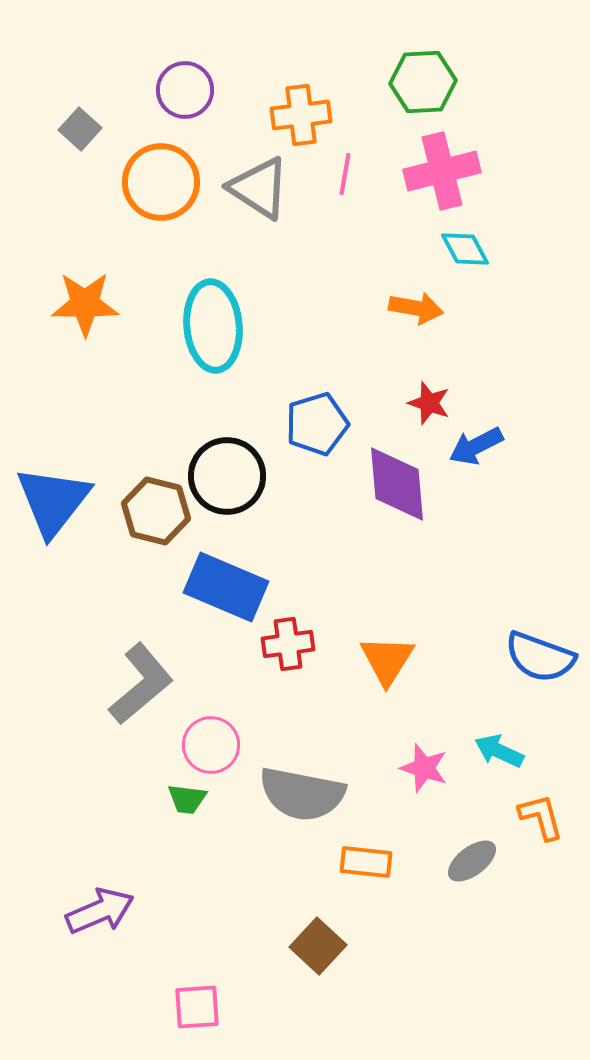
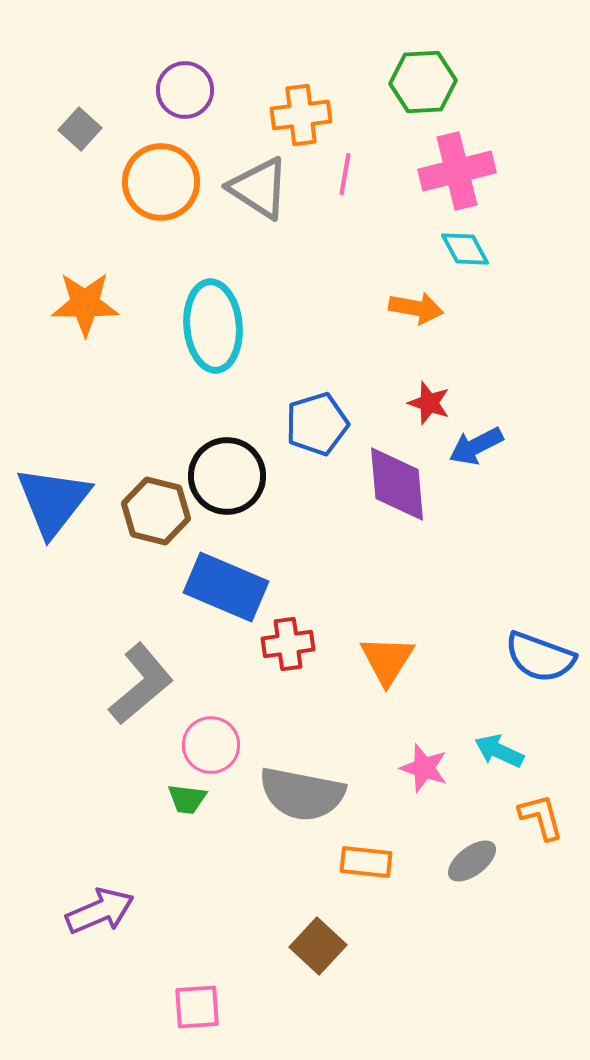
pink cross: moved 15 px right
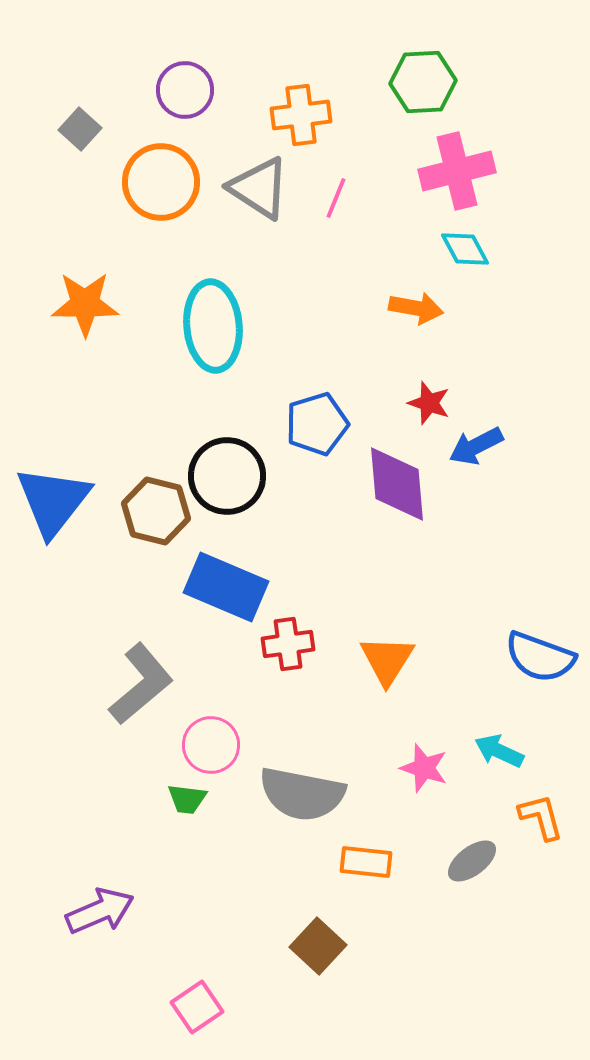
pink line: moved 9 px left, 24 px down; rotated 12 degrees clockwise
pink square: rotated 30 degrees counterclockwise
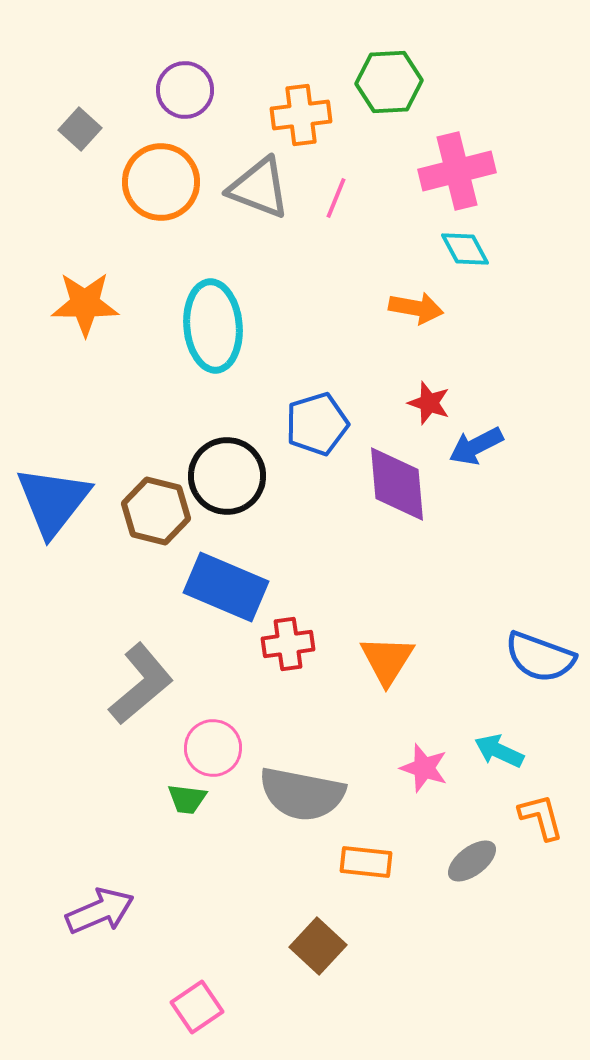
green hexagon: moved 34 px left
gray triangle: rotated 12 degrees counterclockwise
pink circle: moved 2 px right, 3 px down
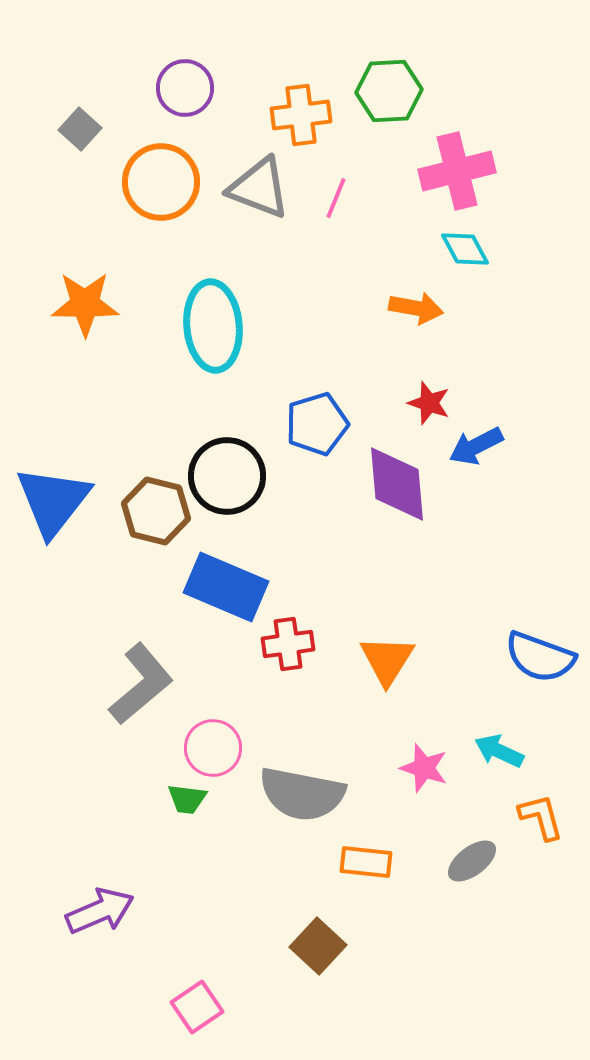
green hexagon: moved 9 px down
purple circle: moved 2 px up
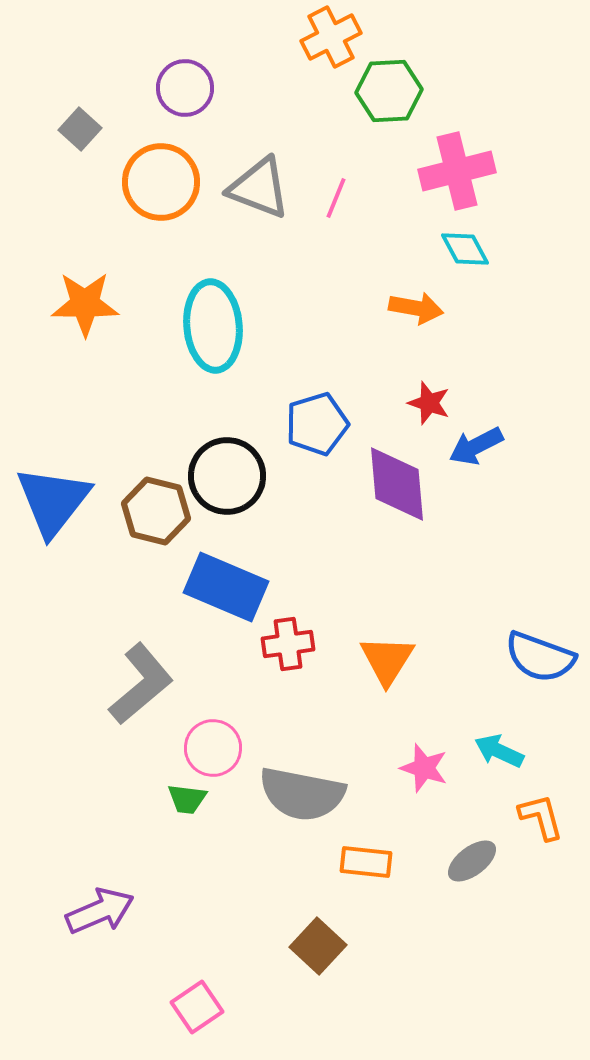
orange cross: moved 30 px right, 78 px up; rotated 20 degrees counterclockwise
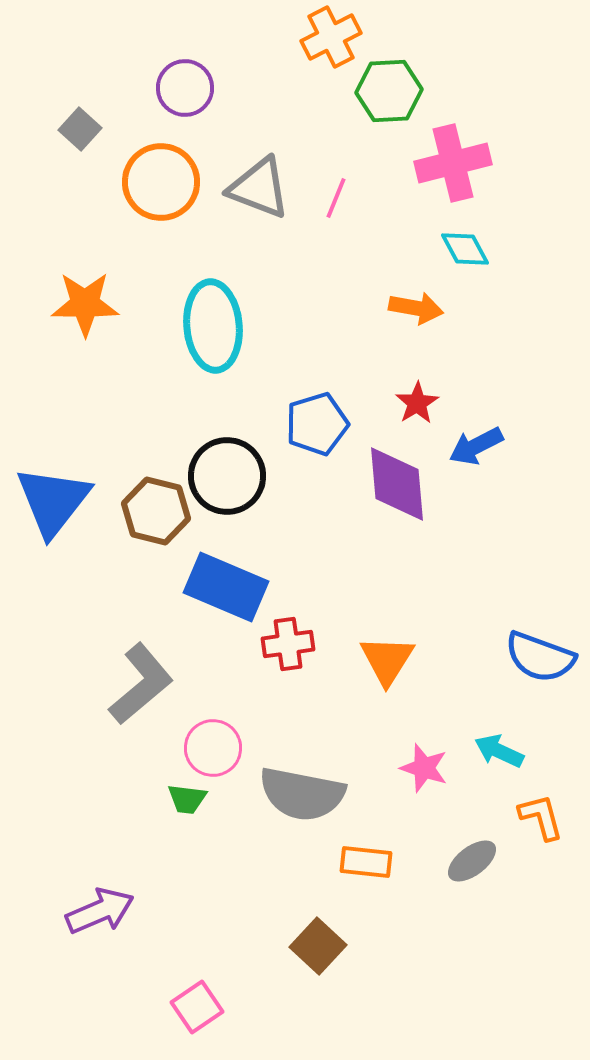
pink cross: moved 4 px left, 8 px up
red star: moved 12 px left; rotated 21 degrees clockwise
